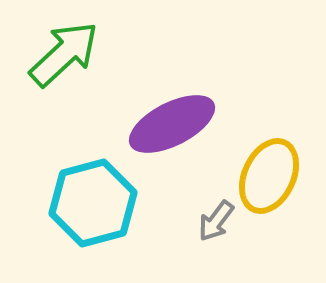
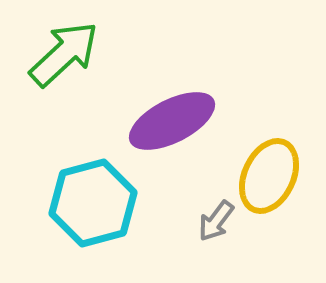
purple ellipse: moved 3 px up
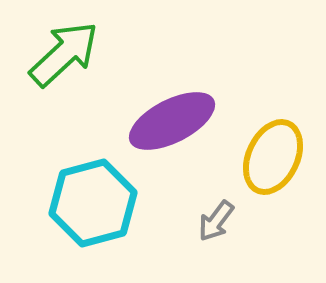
yellow ellipse: moved 4 px right, 19 px up
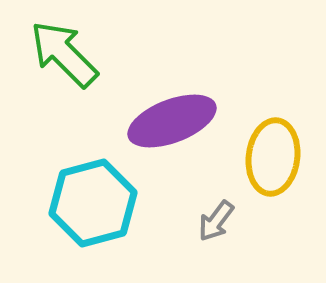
green arrow: rotated 92 degrees counterclockwise
purple ellipse: rotated 6 degrees clockwise
yellow ellipse: rotated 18 degrees counterclockwise
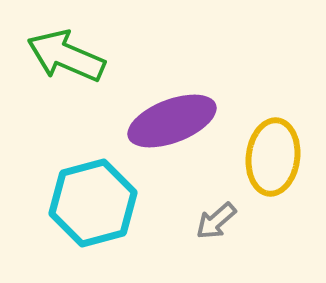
green arrow: moved 2 px right, 2 px down; rotated 22 degrees counterclockwise
gray arrow: rotated 12 degrees clockwise
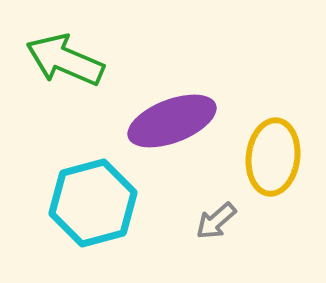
green arrow: moved 1 px left, 4 px down
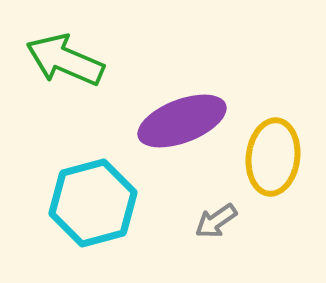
purple ellipse: moved 10 px right
gray arrow: rotated 6 degrees clockwise
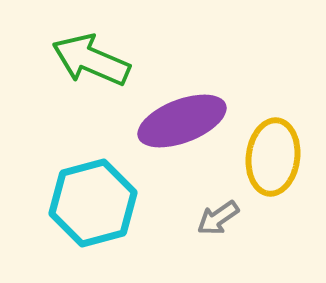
green arrow: moved 26 px right
gray arrow: moved 2 px right, 3 px up
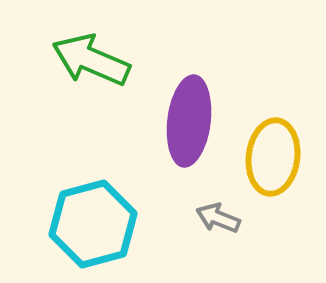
purple ellipse: moved 7 px right; rotated 62 degrees counterclockwise
cyan hexagon: moved 21 px down
gray arrow: rotated 57 degrees clockwise
